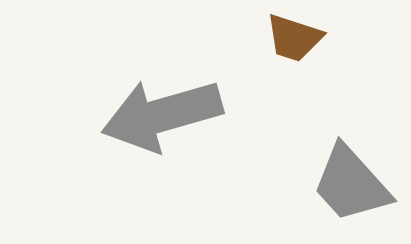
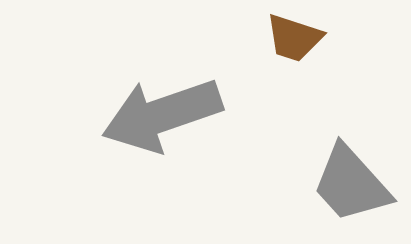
gray arrow: rotated 3 degrees counterclockwise
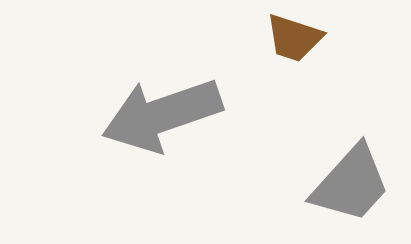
gray trapezoid: rotated 96 degrees counterclockwise
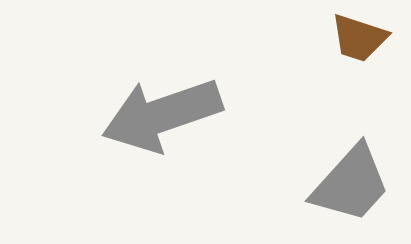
brown trapezoid: moved 65 px right
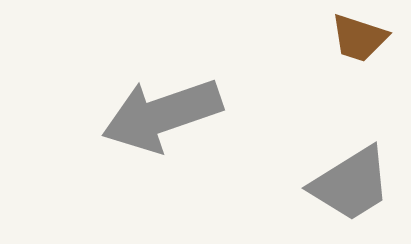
gray trapezoid: rotated 16 degrees clockwise
